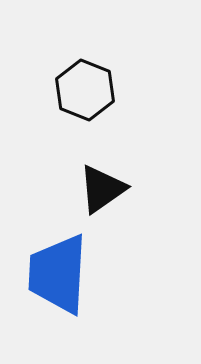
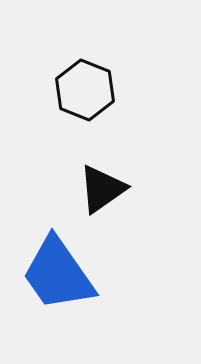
blue trapezoid: rotated 38 degrees counterclockwise
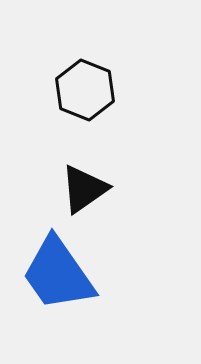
black triangle: moved 18 px left
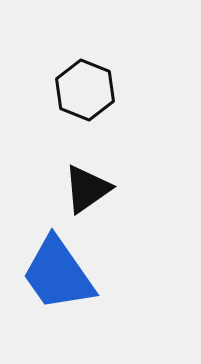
black triangle: moved 3 px right
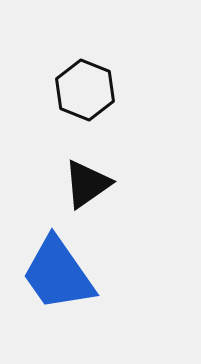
black triangle: moved 5 px up
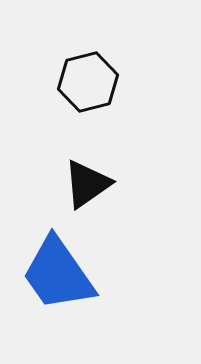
black hexagon: moved 3 px right, 8 px up; rotated 24 degrees clockwise
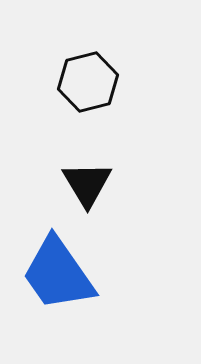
black triangle: rotated 26 degrees counterclockwise
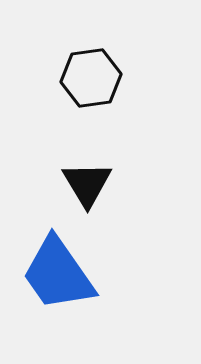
black hexagon: moved 3 px right, 4 px up; rotated 6 degrees clockwise
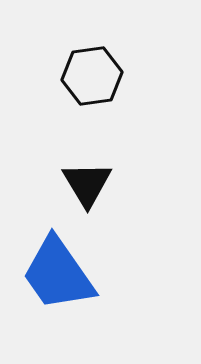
black hexagon: moved 1 px right, 2 px up
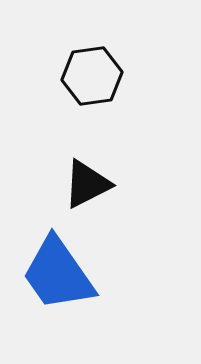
black triangle: rotated 34 degrees clockwise
